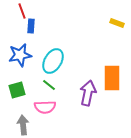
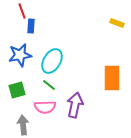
cyan ellipse: moved 1 px left
purple arrow: moved 13 px left, 12 px down
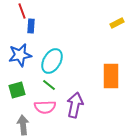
yellow rectangle: rotated 48 degrees counterclockwise
orange rectangle: moved 1 px left, 2 px up
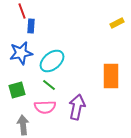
blue star: moved 1 px right, 2 px up
cyan ellipse: rotated 20 degrees clockwise
purple arrow: moved 2 px right, 2 px down
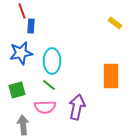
yellow rectangle: moved 2 px left; rotated 64 degrees clockwise
cyan ellipse: rotated 50 degrees counterclockwise
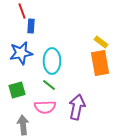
yellow rectangle: moved 14 px left, 19 px down
orange rectangle: moved 11 px left, 13 px up; rotated 10 degrees counterclockwise
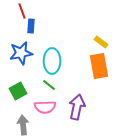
orange rectangle: moved 1 px left, 3 px down
green square: moved 1 px right, 1 px down; rotated 12 degrees counterclockwise
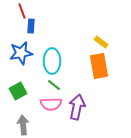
green line: moved 5 px right
pink semicircle: moved 6 px right, 3 px up
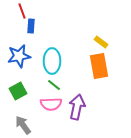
blue star: moved 2 px left, 3 px down
gray arrow: rotated 30 degrees counterclockwise
